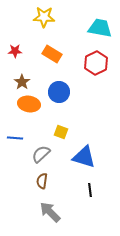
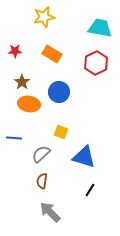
yellow star: rotated 15 degrees counterclockwise
blue line: moved 1 px left
black line: rotated 40 degrees clockwise
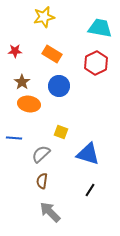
blue circle: moved 6 px up
blue triangle: moved 4 px right, 3 px up
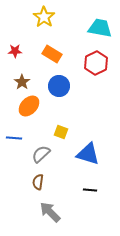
yellow star: rotated 25 degrees counterclockwise
orange ellipse: moved 2 px down; rotated 55 degrees counterclockwise
brown semicircle: moved 4 px left, 1 px down
black line: rotated 64 degrees clockwise
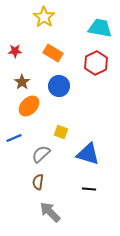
orange rectangle: moved 1 px right, 1 px up
blue line: rotated 28 degrees counterclockwise
black line: moved 1 px left, 1 px up
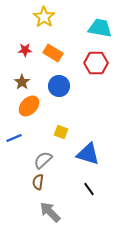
red star: moved 10 px right, 1 px up
red hexagon: rotated 25 degrees clockwise
gray semicircle: moved 2 px right, 6 px down
black line: rotated 48 degrees clockwise
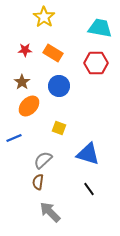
yellow square: moved 2 px left, 4 px up
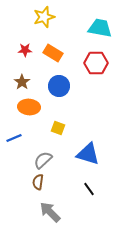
yellow star: rotated 20 degrees clockwise
orange ellipse: moved 1 px down; rotated 50 degrees clockwise
yellow square: moved 1 px left
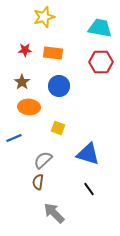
orange rectangle: rotated 24 degrees counterclockwise
red hexagon: moved 5 px right, 1 px up
gray arrow: moved 4 px right, 1 px down
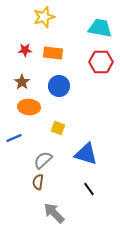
blue triangle: moved 2 px left
